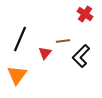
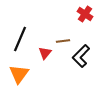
orange triangle: moved 2 px right, 1 px up
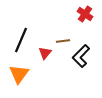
black line: moved 1 px right, 1 px down
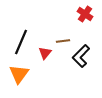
black line: moved 2 px down
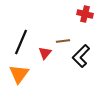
red cross: rotated 21 degrees counterclockwise
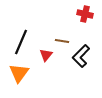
brown line: moved 1 px left; rotated 16 degrees clockwise
red triangle: moved 1 px right, 2 px down
orange triangle: moved 1 px up
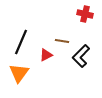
red triangle: rotated 24 degrees clockwise
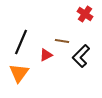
red cross: rotated 21 degrees clockwise
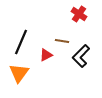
red cross: moved 6 px left
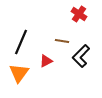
red triangle: moved 6 px down
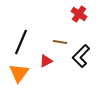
brown line: moved 2 px left, 1 px down
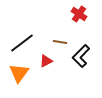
black line: moved 1 px right, 1 px down; rotated 30 degrees clockwise
